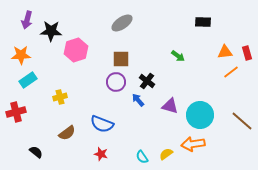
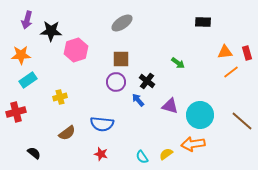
green arrow: moved 7 px down
blue semicircle: rotated 15 degrees counterclockwise
black semicircle: moved 2 px left, 1 px down
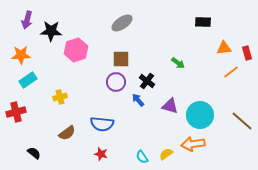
orange triangle: moved 1 px left, 4 px up
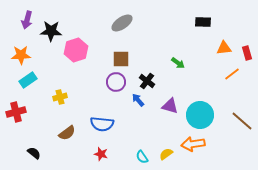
orange line: moved 1 px right, 2 px down
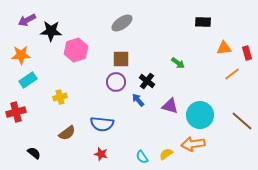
purple arrow: rotated 48 degrees clockwise
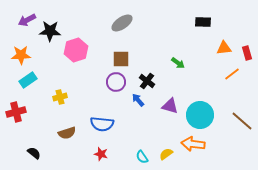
black star: moved 1 px left
brown semicircle: rotated 18 degrees clockwise
orange arrow: rotated 15 degrees clockwise
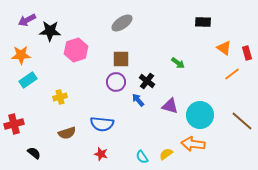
orange triangle: rotated 42 degrees clockwise
red cross: moved 2 px left, 12 px down
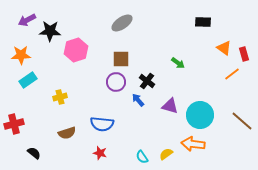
red rectangle: moved 3 px left, 1 px down
red star: moved 1 px left, 1 px up
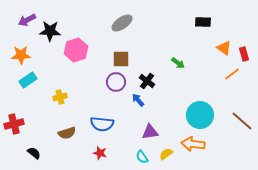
purple triangle: moved 20 px left, 26 px down; rotated 24 degrees counterclockwise
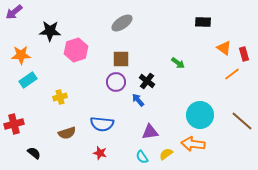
purple arrow: moved 13 px left, 8 px up; rotated 12 degrees counterclockwise
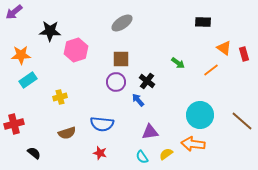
orange line: moved 21 px left, 4 px up
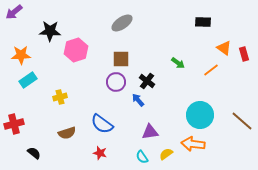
blue semicircle: rotated 30 degrees clockwise
